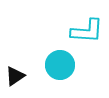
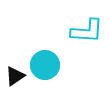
cyan circle: moved 15 px left
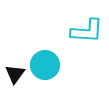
black triangle: moved 2 px up; rotated 20 degrees counterclockwise
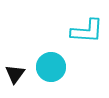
cyan circle: moved 6 px right, 2 px down
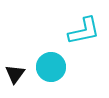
cyan L-shape: moved 3 px left; rotated 16 degrees counterclockwise
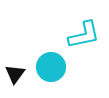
cyan L-shape: moved 4 px down
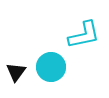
black triangle: moved 1 px right, 2 px up
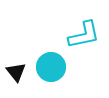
black triangle: rotated 15 degrees counterclockwise
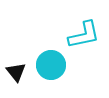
cyan circle: moved 2 px up
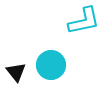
cyan L-shape: moved 14 px up
